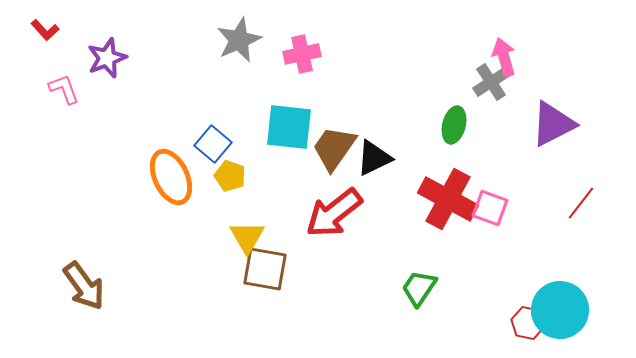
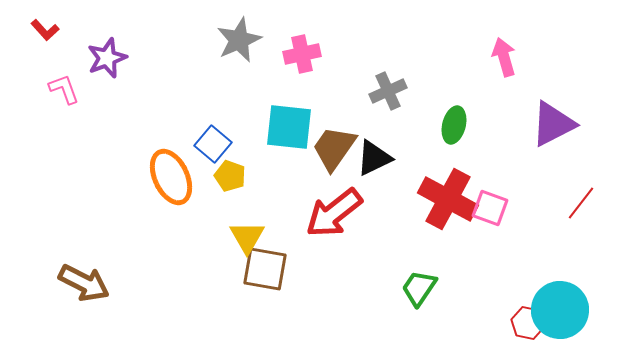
gray cross: moved 103 px left, 9 px down; rotated 9 degrees clockwise
brown arrow: moved 3 px up; rotated 27 degrees counterclockwise
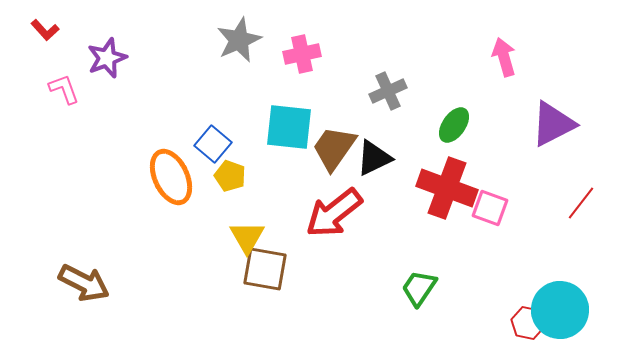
green ellipse: rotated 21 degrees clockwise
red cross: moved 1 px left, 11 px up; rotated 8 degrees counterclockwise
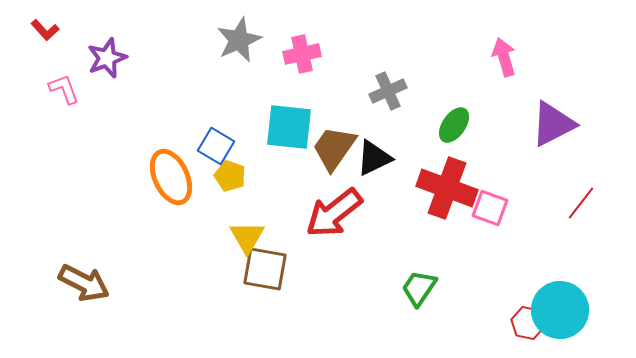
blue square: moved 3 px right, 2 px down; rotated 9 degrees counterclockwise
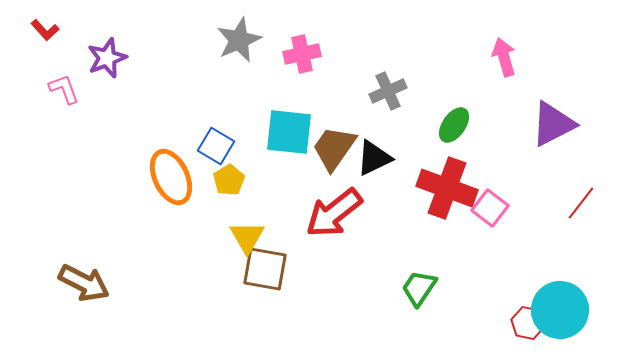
cyan square: moved 5 px down
yellow pentagon: moved 1 px left, 4 px down; rotated 20 degrees clockwise
pink square: rotated 18 degrees clockwise
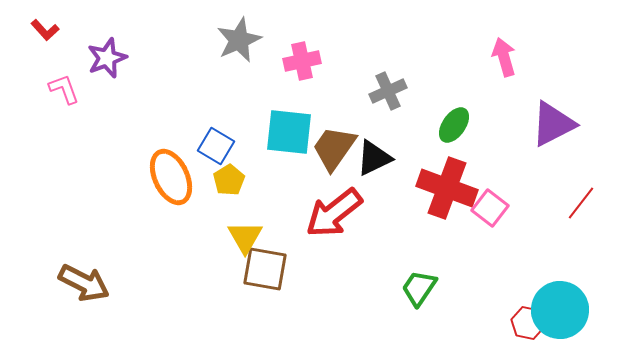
pink cross: moved 7 px down
yellow triangle: moved 2 px left
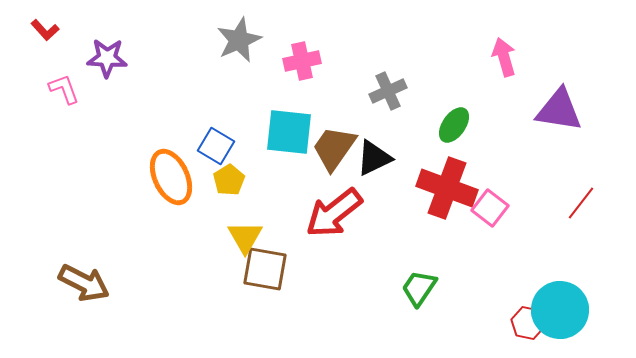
purple star: rotated 24 degrees clockwise
purple triangle: moved 6 px right, 14 px up; rotated 36 degrees clockwise
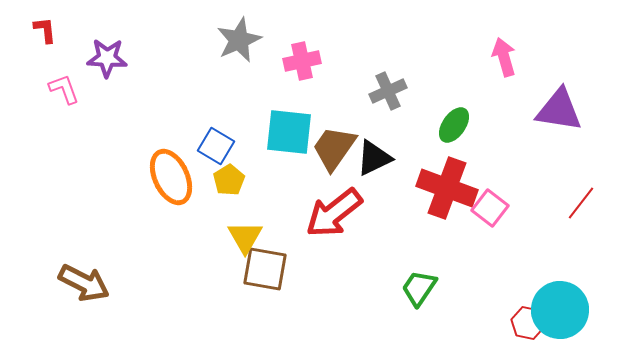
red L-shape: rotated 144 degrees counterclockwise
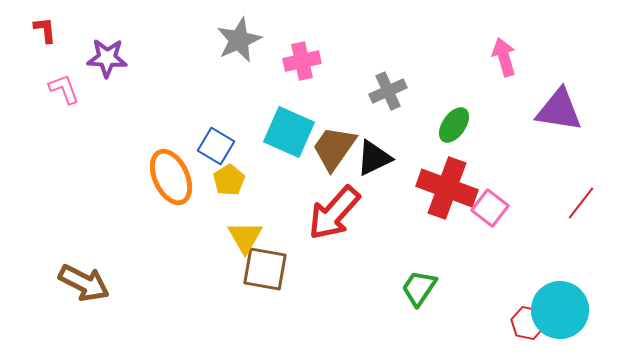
cyan square: rotated 18 degrees clockwise
red arrow: rotated 10 degrees counterclockwise
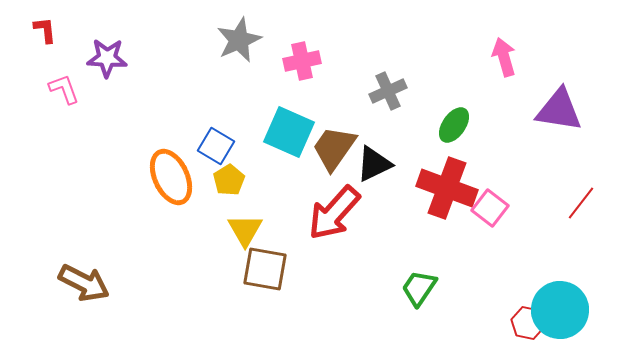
black triangle: moved 6 px down
yellow triangle: moved 7 px up
